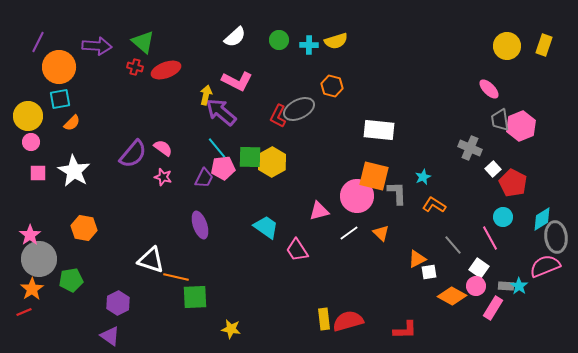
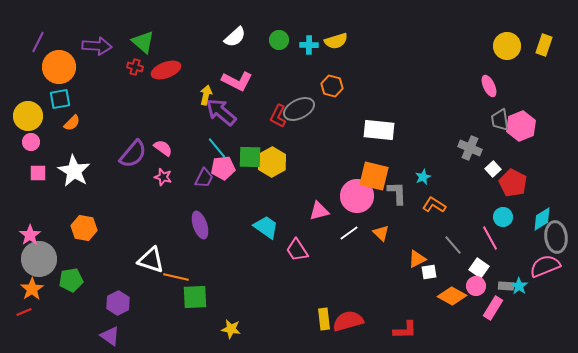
pink ellipse at (489, 89): moved 3 px up; rotated 20 degrees clockwise
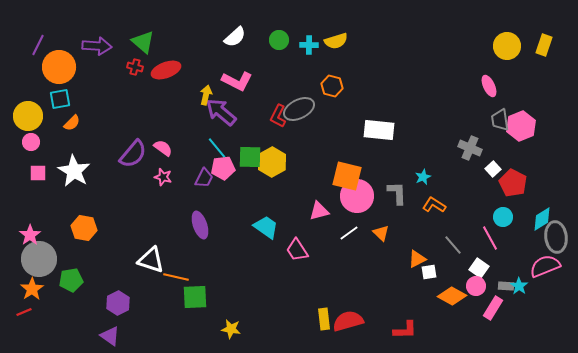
purple line at (38, 42): moved 3 px down
orange square at (374, 176): moved 27 px left
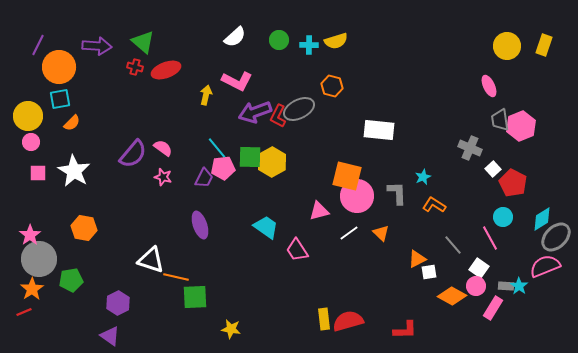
purple arrow at (221, 112): moved 34 px right; rotated 60 degrees counterclockwise
gray ellipse at (556, 237): rotated 52 degrees clockwise
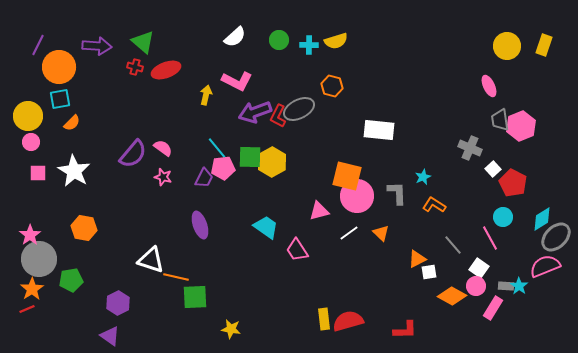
red line at (24, 312): moved 3 px right, 3 px up
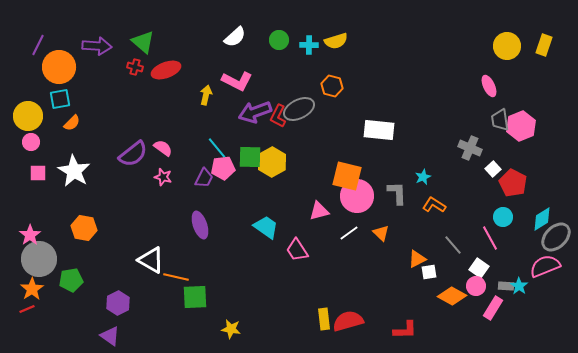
purple semicircle at (133, 154): rotated 12 degrees clockwise
white triangle at (151, 260): rotated 12 degrees clockwise
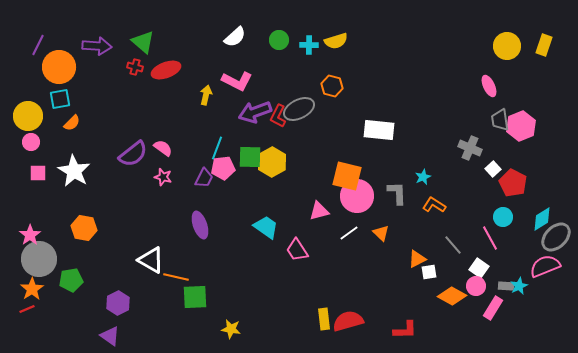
cyan line at (217, 148): rotated 60 degrees clockwise
cyan star at (519, 286): rotated 12 degrees clockwise
